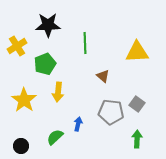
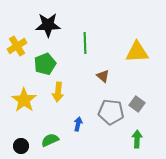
green semicircle: moved 5 px left, 3 px down; rotated 18 degrees clockwise
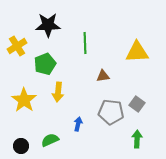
brown triangle: rotated 48 degrees counterclockwise
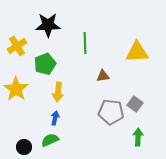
yellow star: moved 8 px left, 11 px up
gray square: moved 2 px left
blue arrow: moved 23 px left, 6 px up
green arrow: moved 1 px right, 2 px up
black circle: moved 3 px right, 1 px down
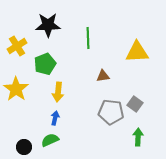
green line: moved 3 px right, 5 px up
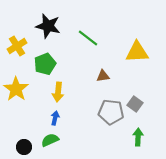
black star: moved 1 px down; rotated 15 degrees clockwise
green line: rotated 50 degrees counterclockwise
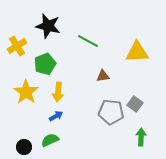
green line: moved 3 px down; rotated 10 degrees counterclockwise
yellow star: moved 10 px right, 3 px down
blue arrow: moved 1 px right, 2 px up; rotated 48 degrees clockwise
green arrow: moved 3 px right
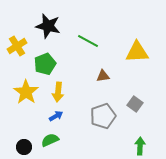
gray pentagon: moved 8 px left, 4 px down; rotated 25 degrees counterclockwise
green arrow: moved 1 px left, 9 px down
